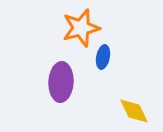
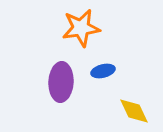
orange star: rotated 6 degrees clockwise
blue ellipse: moved 14 px down; rotated 65 degrees clockwise
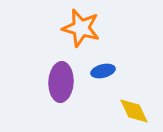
orange star: rotated 24 degrees clockwise
